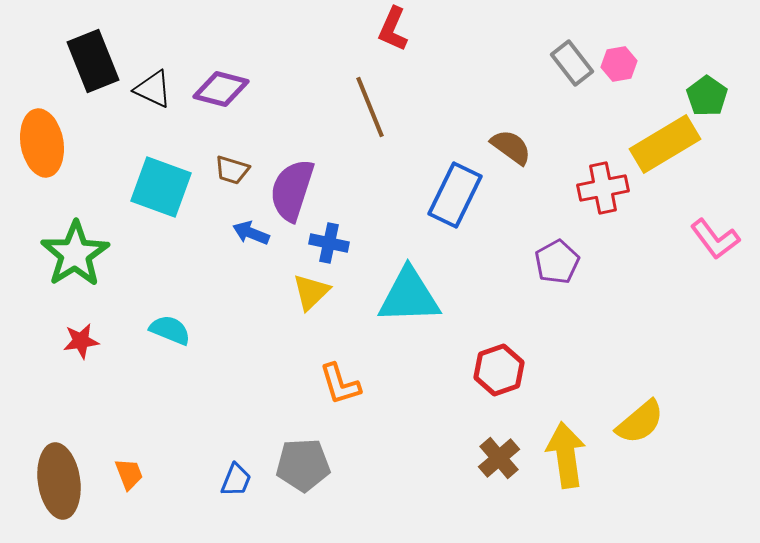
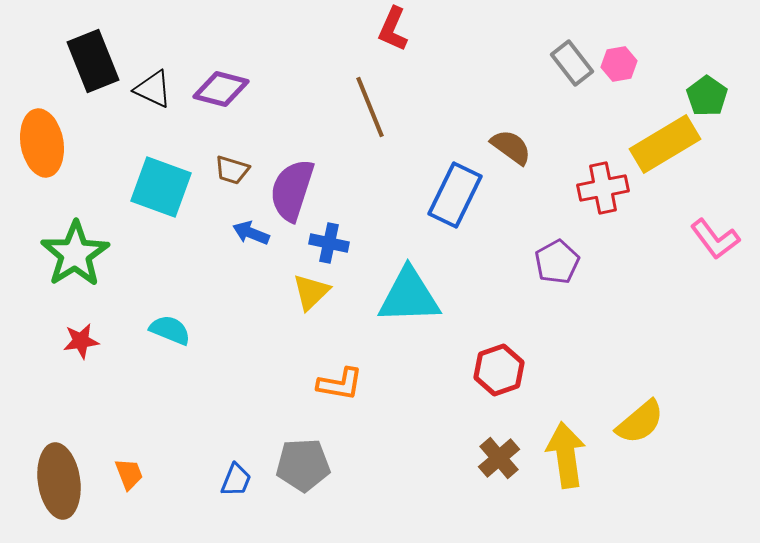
orange L-shape: rotated 63 degrees counterclockwise
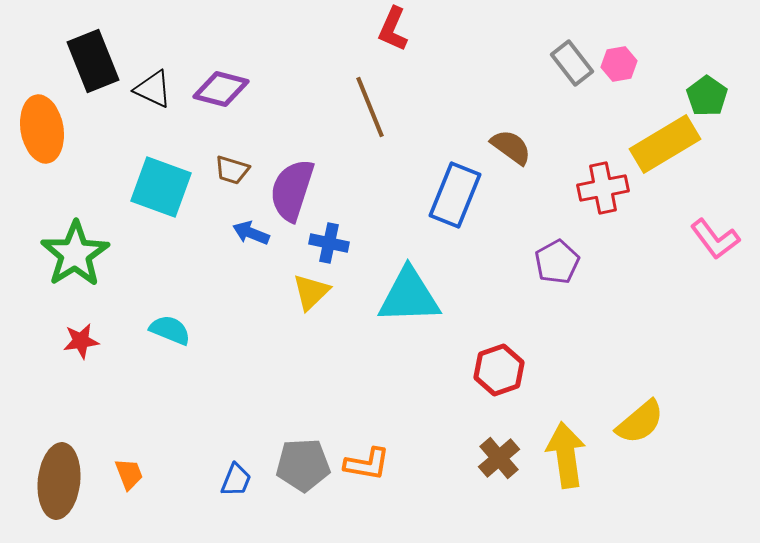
orange ellipse: moved 14 px up
blue rectangle: rotated 4 degrees counterclockwise
orange L-shape: moved 27 px right, 80 px down
brown ellipse: rotated 14 degrees clockwise
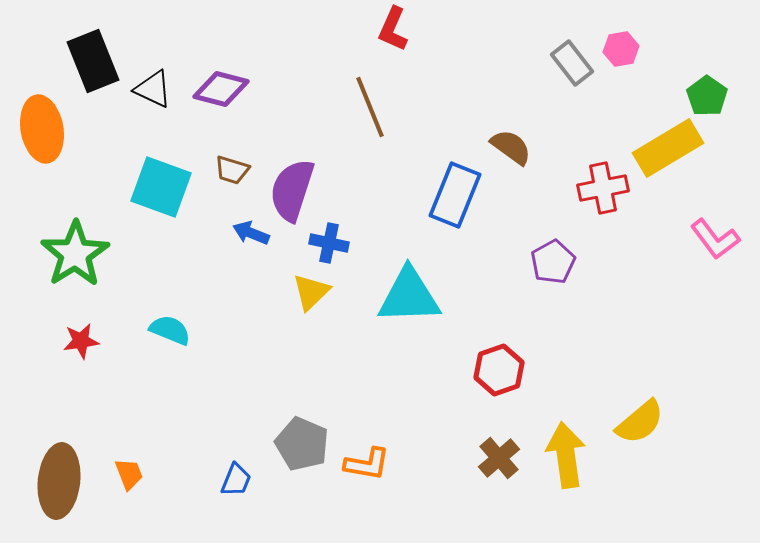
pink hexagon: moved 2 px right, 15 px up
yellow rectangle: moved 3 px right, 4 px down
purple pentagon: moved 4 px left
gray pentagon: moved 1 px left, 21 px up; rotated 26 degrees clockwise
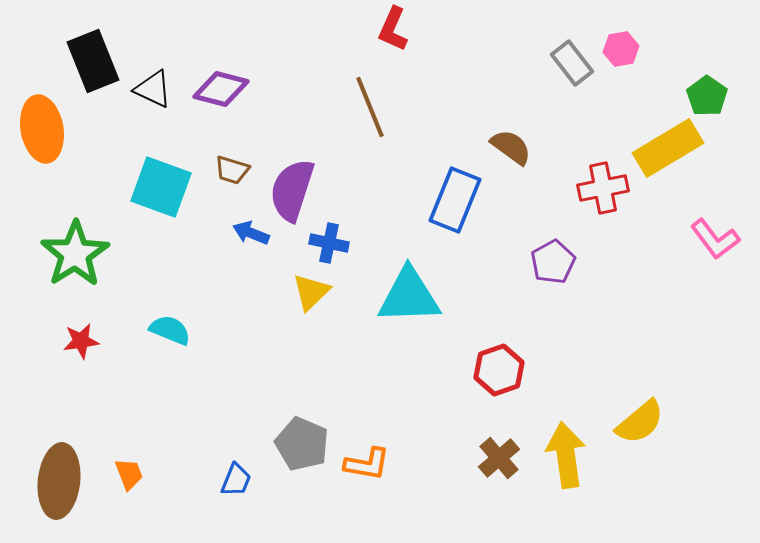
blue rectangle: moved 5 px down
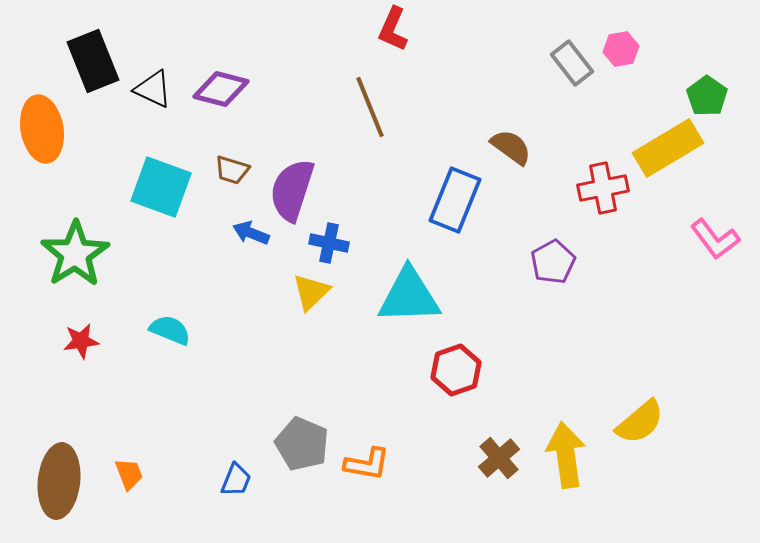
red hexagon: moved 43 px left
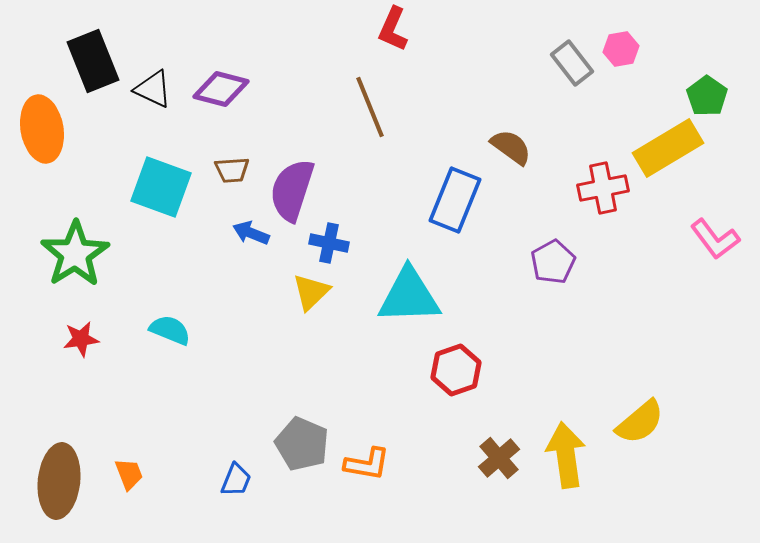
brown trapezoid: rotated 21 degrees counterclockwise
red star: moved 2 px up
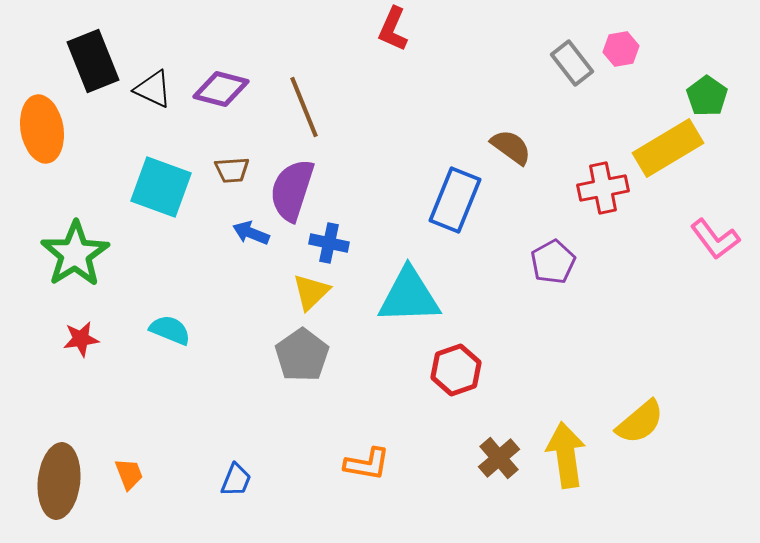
brown line: moved 66 px left
gray pentagon: moved 89 px up; rotated 14 degrees clockwise
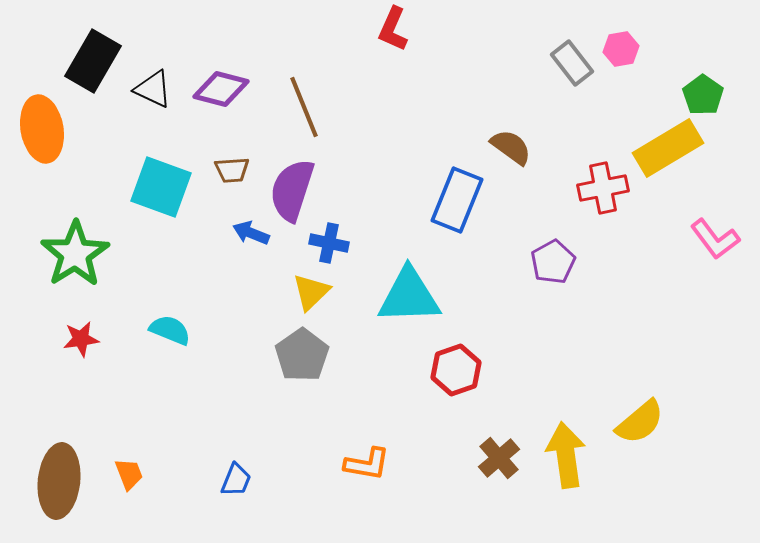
black rectangle: rotated 52 degrees clockwise
green pentagon: moved 4 px left, 1 px up
blue rectangle: moved 2 px right
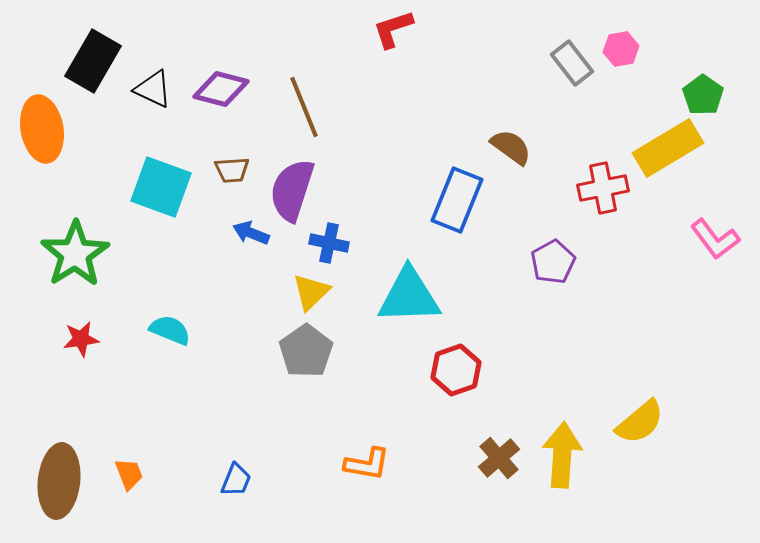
red L-shape: rotated 48 degrees clockwise
gray pentagon: moved 4 px right, 4 px up
yellow arrow: moved 4 px left; rotated 12 degrees clockwise
